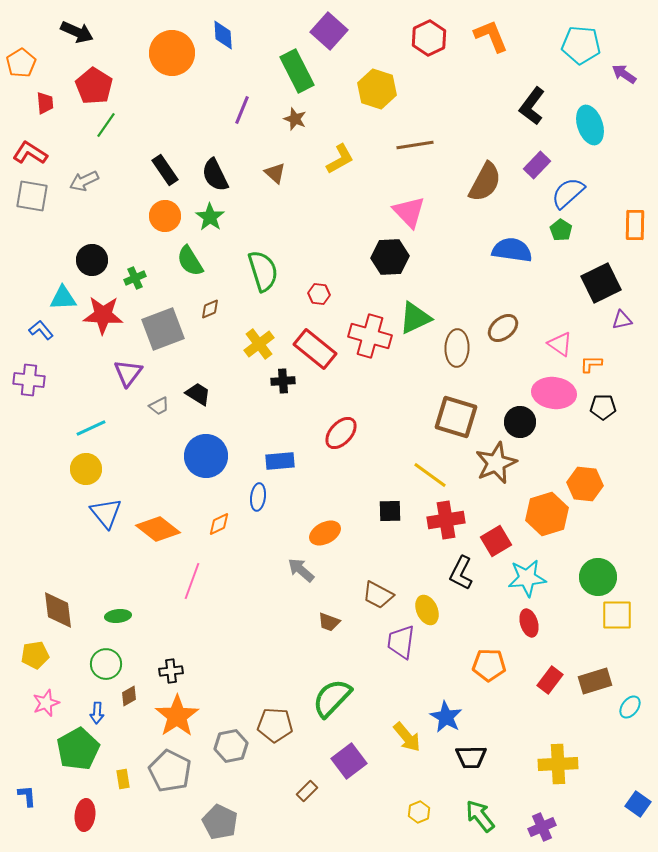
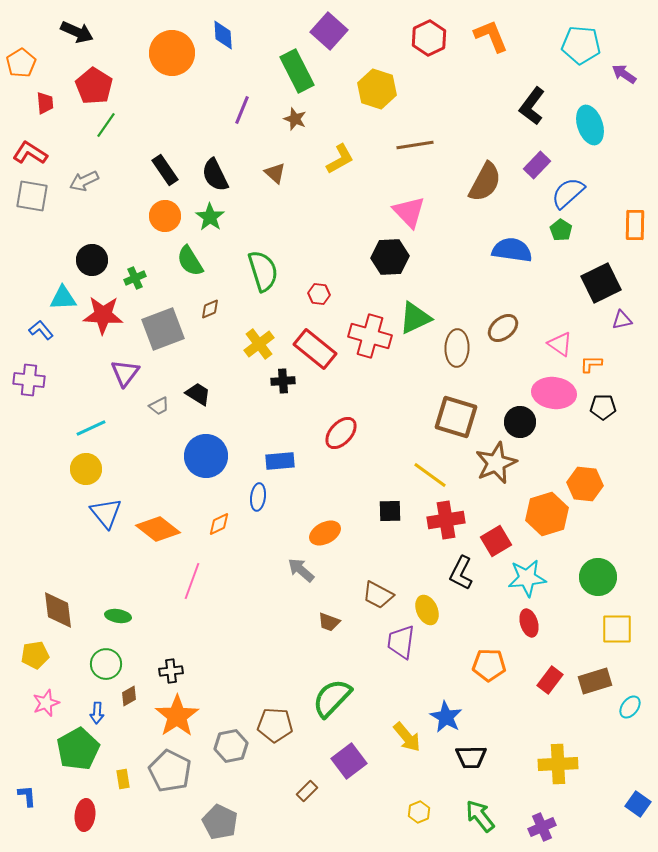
purple triangle at (128, 373): moved 3 px left
yellow square at (617, 615): moved 14 px down
green ellipse at (118, 616): rotated 15 degrees clockwise
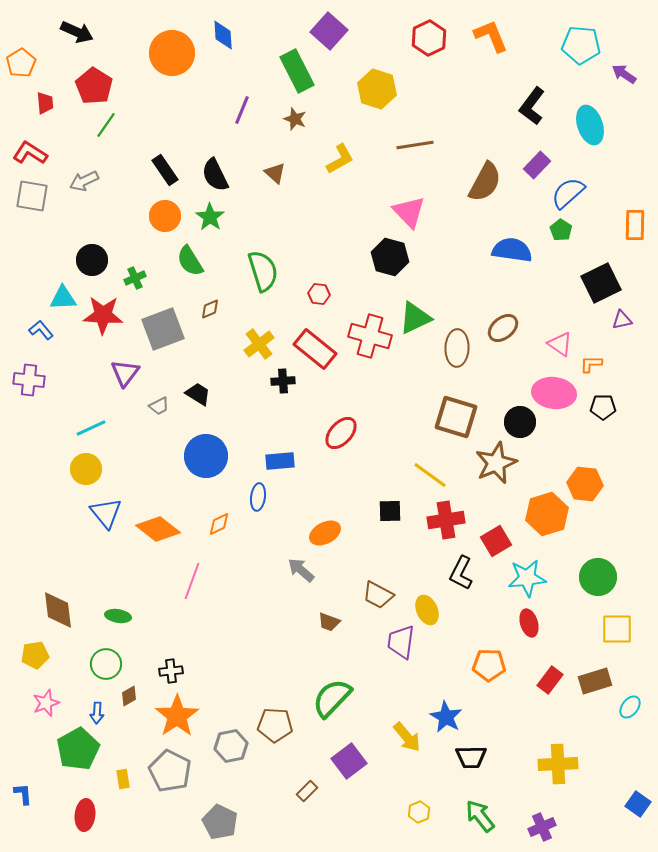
black hexagon at (390, 257): rotated 18 degrees clockwise
blue L-shape at (27, 796): moved 4 px left, 2 px up
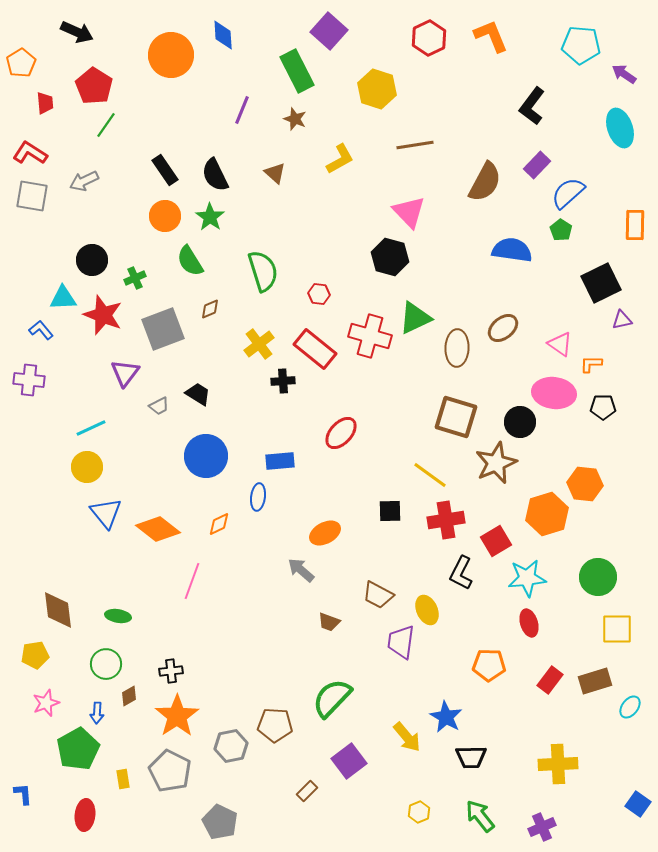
orange circle at (172, 53): moved 1 px left, 2 px down
cyan ellipse at (590, 125): moved 30 px right, 3 px down
red star at (103, 315): rotated 18 degrees clockwise
yellow circle at (86, 469): moved 1 px right, 2 px up
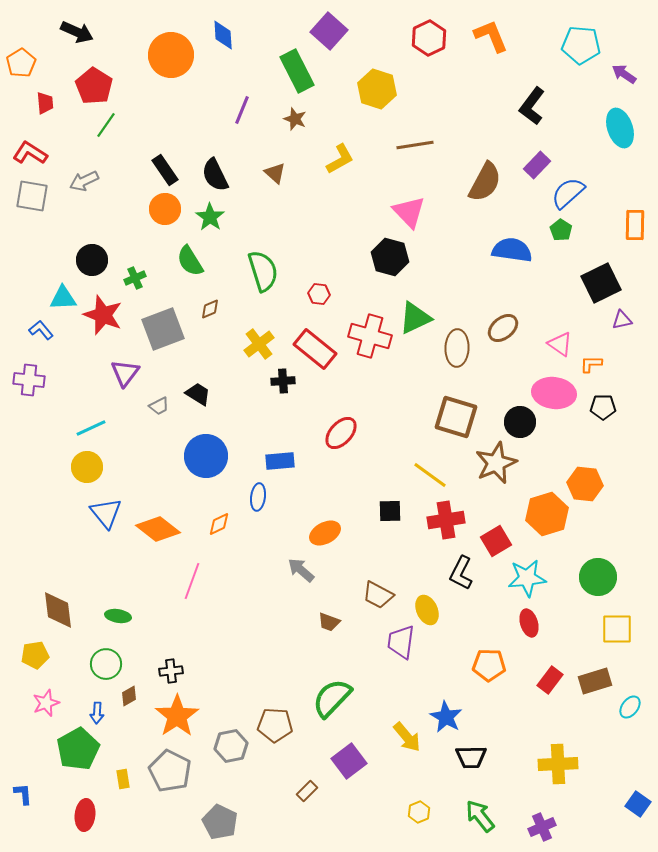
orange circle at (165, 216): moved 7 px up
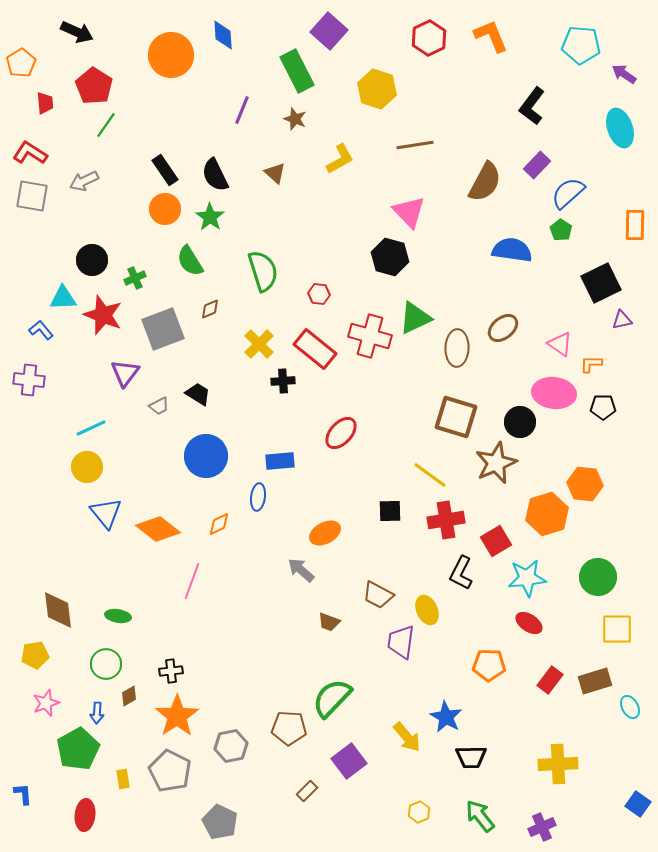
yellow cross at (259, 344): rotated 8 degrees counterclockwise
red ellipse at (529, 623): rotated 40 degrees counterclockwise
cyan ellipse at (630, 707): rotated 65 degrees counterclockwise
brown pentagon at (275, 725): moved 14 px right, 3 px down
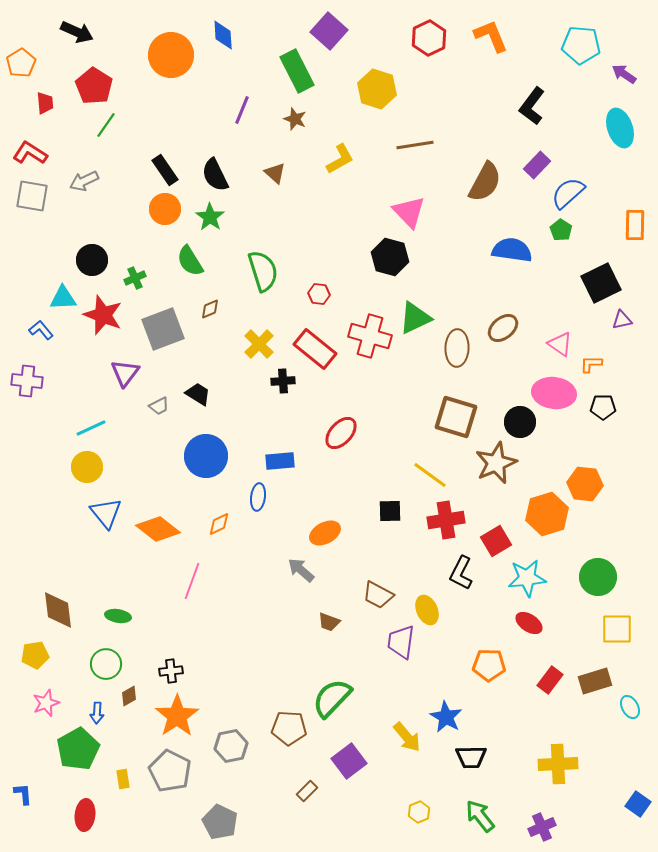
purple cross at (29, 380): moved 2 px left, 1 px down
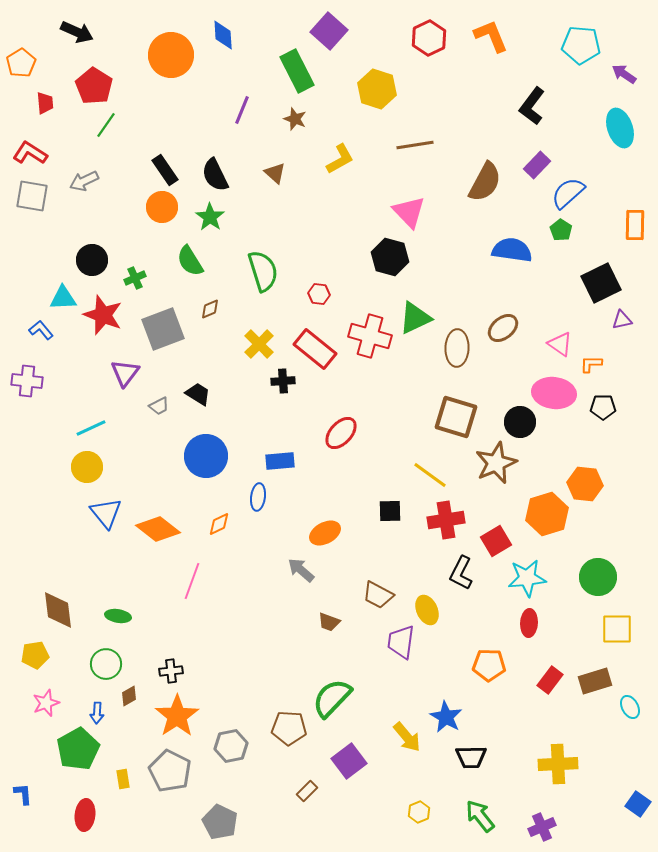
orange circle at (165, 209): moved 3 px left, 2 px up
red ellipse at (529, 623): rotated 60 degrees clockwise
